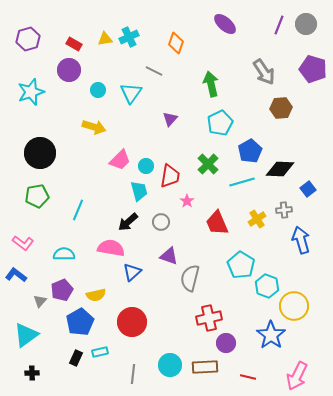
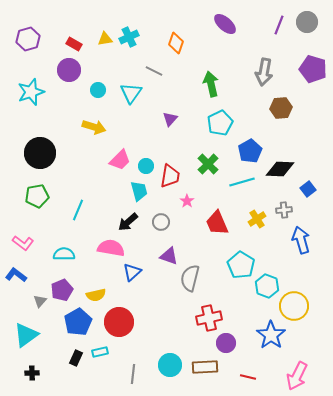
gray circle at (306, 24): moved 1 px right, 2 px up
gray arrow at (264, 72): rotated 44 degrees clockwise
blue pentagon at (80, 322): moved 2 px left
red circle at (132, 322): moved 13 px left
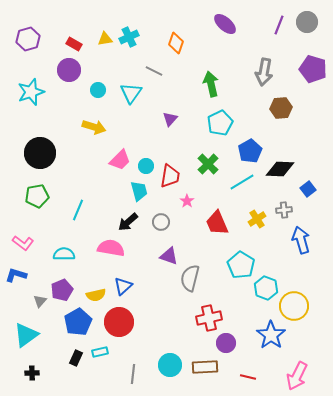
cyan line at (242, 182): rotated 15 degrees counterclockwise
blue triangle at (132, 272): moved 9 px left, 14 px down
blue L-shape at (16, 275): rotated 20 degrees counterclockwise
cyan hexagon at (267, 286): moved 1 px left, 2 px down
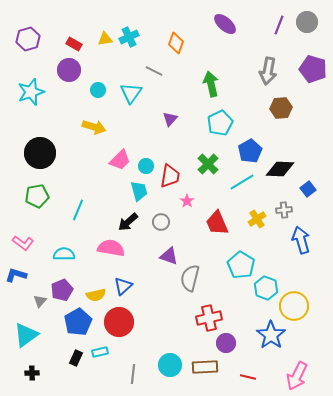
gray arrow at (264, 72): moved 4 px right, 1 px up
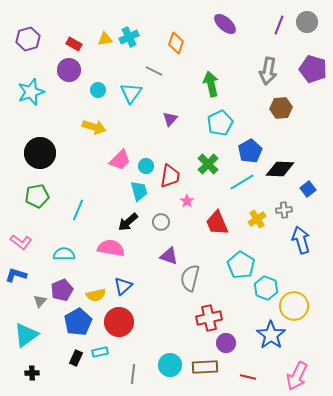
pink L-shape at (23, 243): moved 2 px left, 1 px up
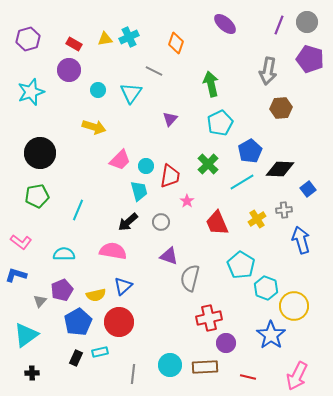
purple pentagon at (313, 69): moved 3 px left, 10 px up
pink semicircle at (111, 248): moved 2 px right, 3 px down
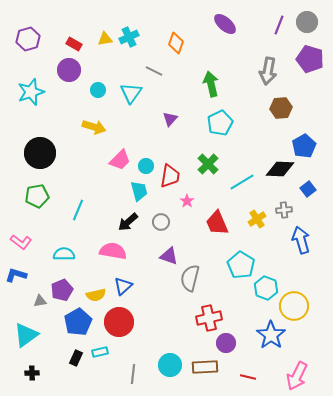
blue pentagon at (250, 151): moved 54 px right, 5 px up
gray triangle at (40, 301): rotated 40 degrees clockwise
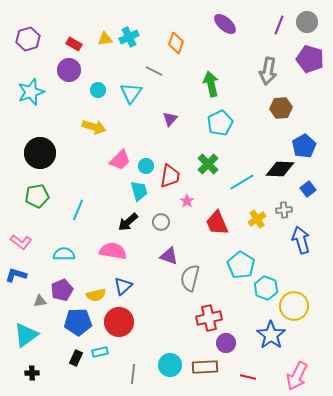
blue pentagon at (78, 322): rotated 28 degrees clockwise
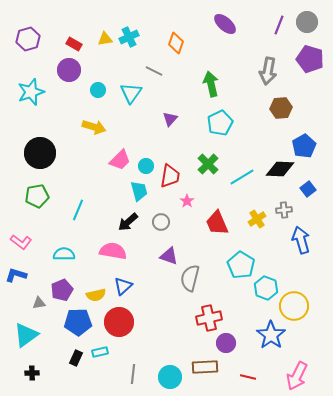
cyan line at (242, 182): moved 5 px up
gray triangle at (40, 301): moved 1 px left, 2 px down
cyan circle at (170, 365): moved 12 px down
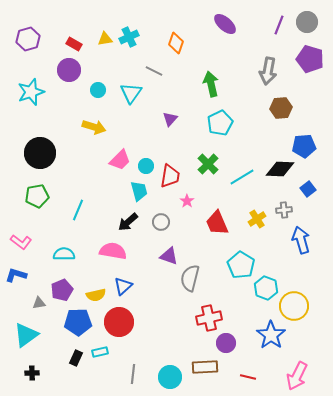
blue pentagon at (304, 146): rotated 25 degrees clockwise
